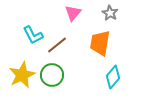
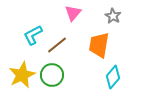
gray star: moved 3 px right, 3 px down
cyan L-shape: rotated 90 degrees clockwise
orange trapezoid: moved 1 px left, 2 px down
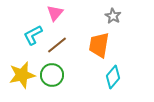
pink triangle: moved 18 px left
yellow star: rotated 12 degrees clockwise
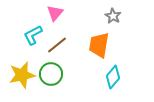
green circle: moved 1 px left, 1 px up
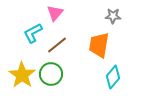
gray star: rotated 28 degrees counterclockwise
cyan L-shape: moved 2 px up
yellow star: rotated 24 degrees counterclockwise
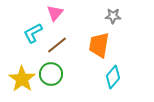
yellow star: moved 4 px down
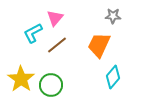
pink triangle: moved 5 px down
orange trapezoid: rotated 16 degrees clockwise
green circle: moved 11 px down
yellow star: moved 1 px left
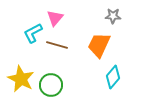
brown line: rotated 55 degrees clockwise
yellow star: rotated 8 degrees counterclockwise
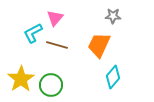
yellow star: rotated 12 degrees clockwise
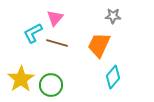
brown line: moved 2 px up
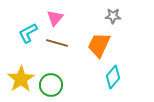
cyan L-shape: moved 5 px left
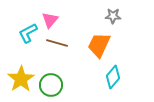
pink triangle: moved 5 px left, 2 px down
